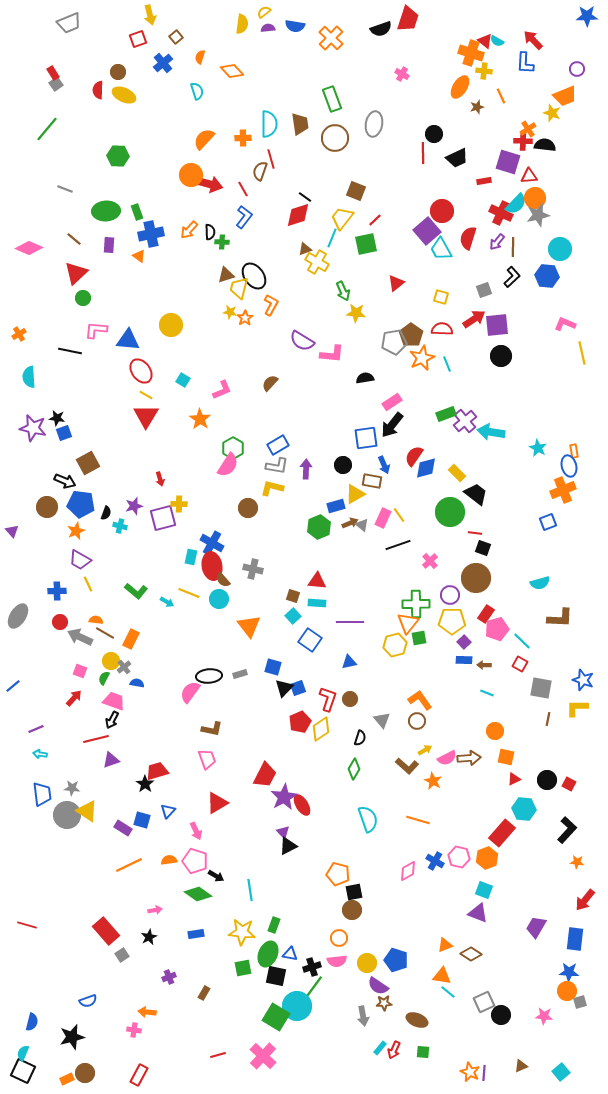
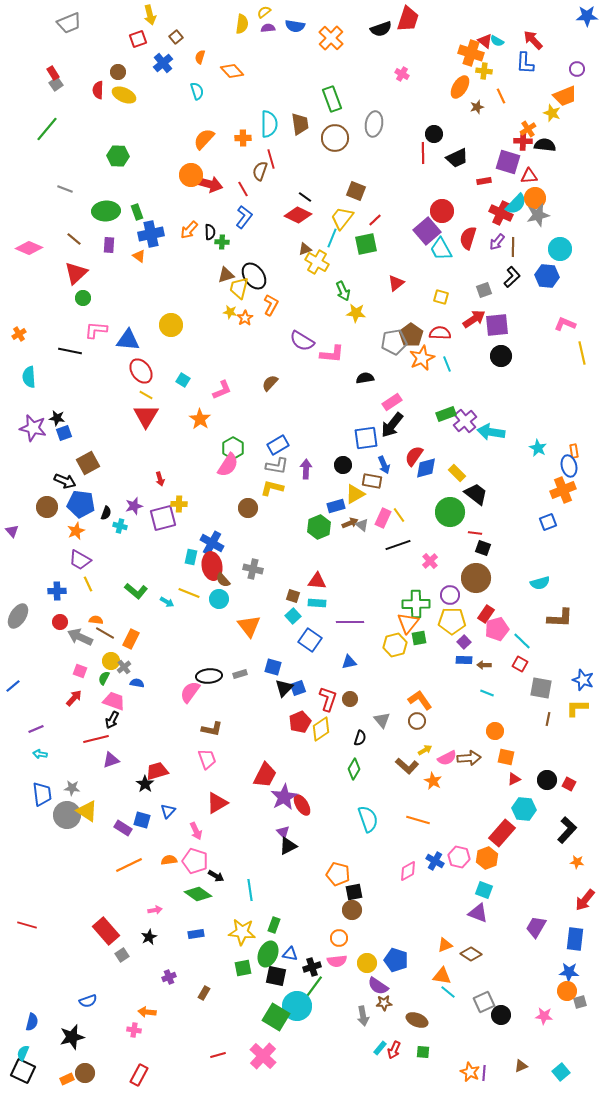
red diamond at (298, 215): rotated 44 degrees clockwise
red semicircle at (442, 329): moved 2 px left, 4 px down
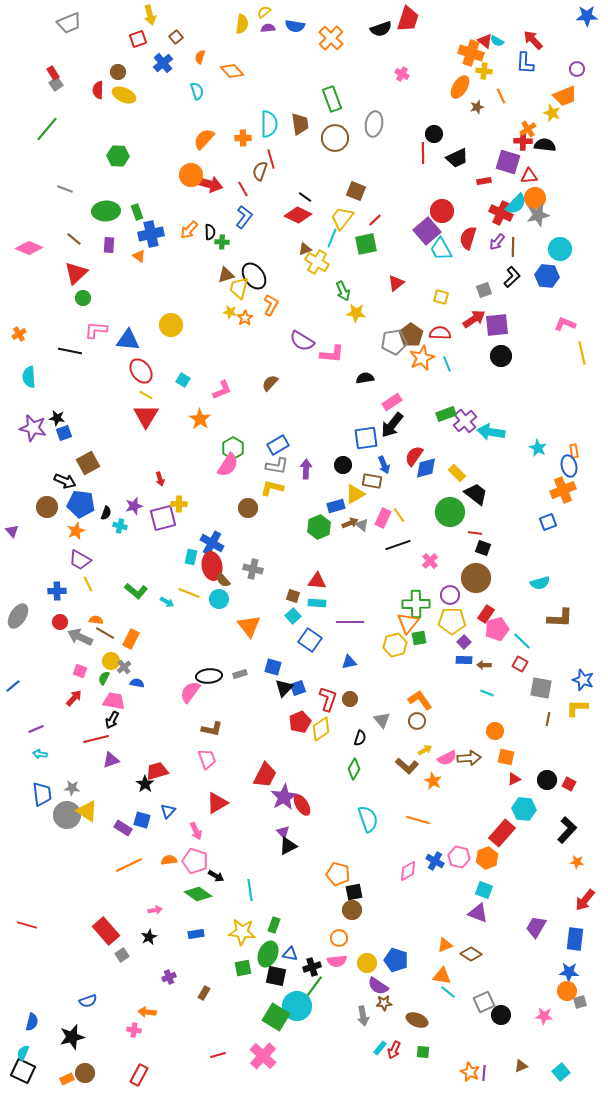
pink trapezoid at (114, 701): rotated 10 degrees counterclockwise
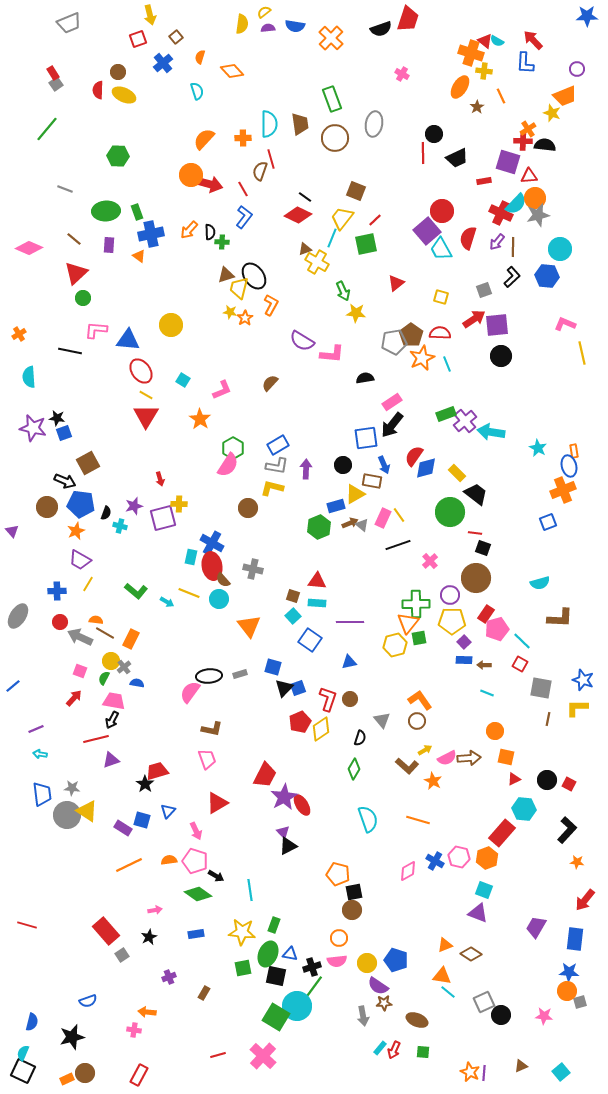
brown star at (477, 107): rotated 16 degrees counterclockwise
yellow line at (88, 584): rotated 56 degrees clockwise
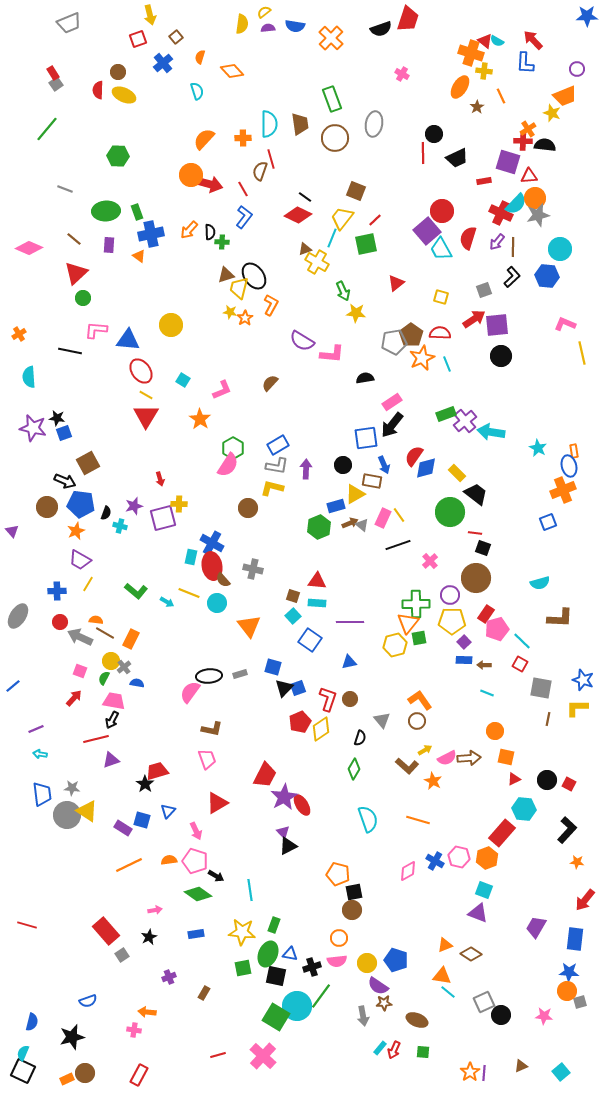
cyan circle at (219, 599): moved 2 px left, 4 px down
green line at (313, 988): moved 8 px right, 8 px down
orange star at (470, 1072): rotated 12 degrees clockwise
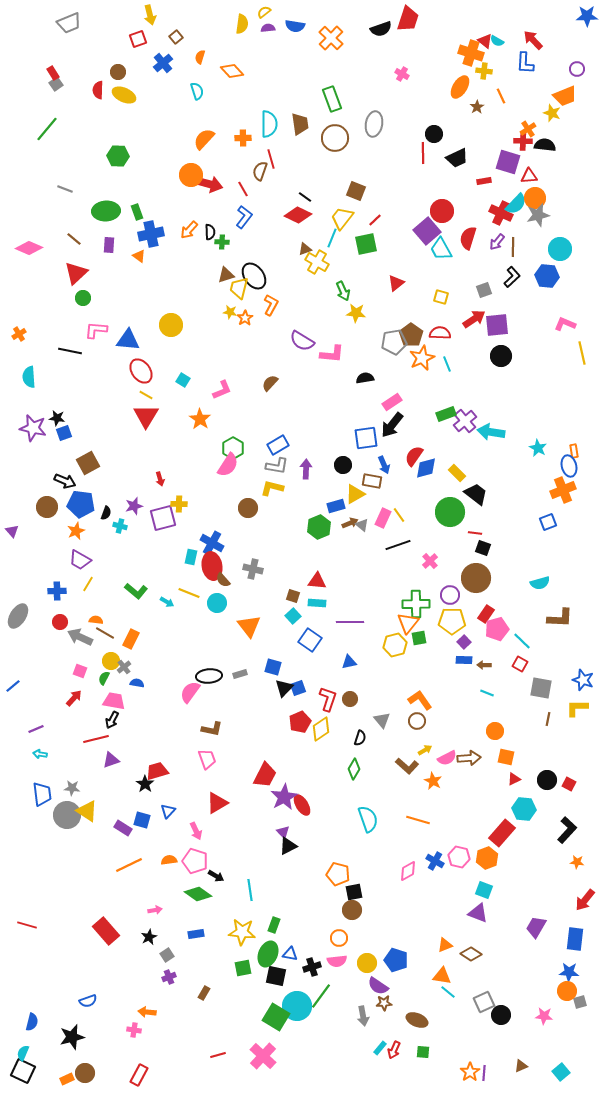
gray square at (122, 955): moved 45 px right
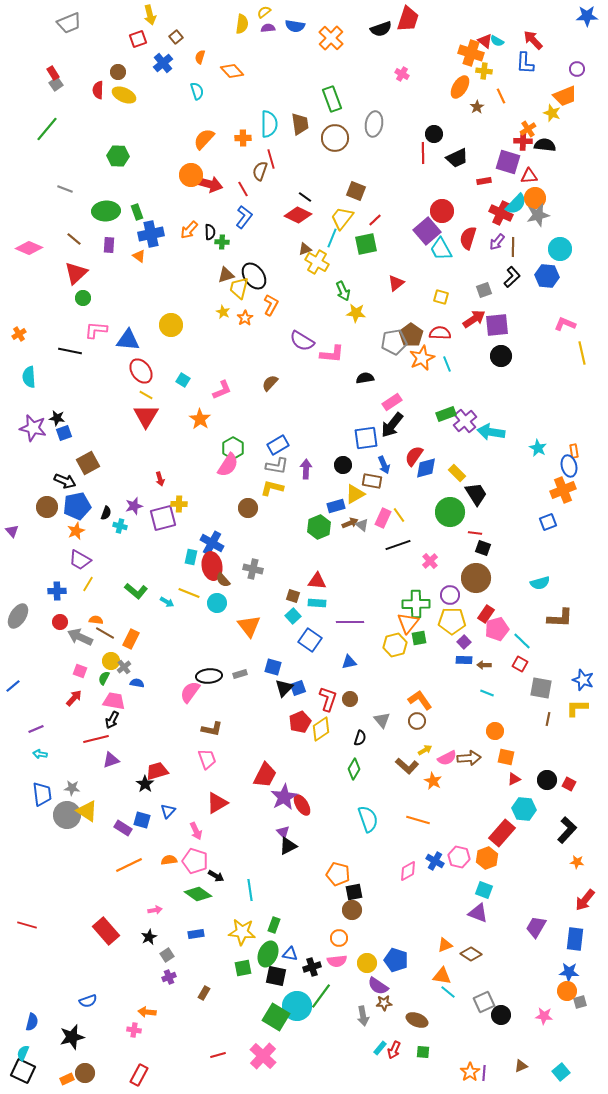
yellow star at (230, 312): moved 7 px left; rotated 16 degrees clockwise
black trapezoid at (476, 494): rotated 20 degrees clockwise
blue pentagon at (81, 504): moved 4 px left, 2 px down; rotated 20 degrees counterclockwise
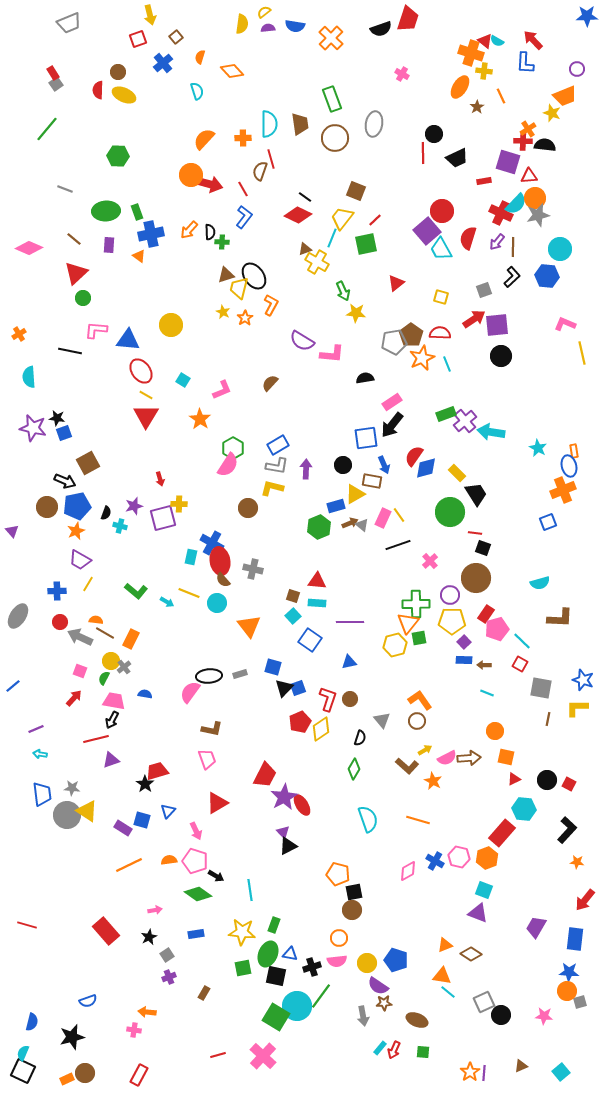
red ellipse at (212, 566): moved 8 px right, 5 px up
blue semicircle at (137, 683): moved 8 px right, 11 px down
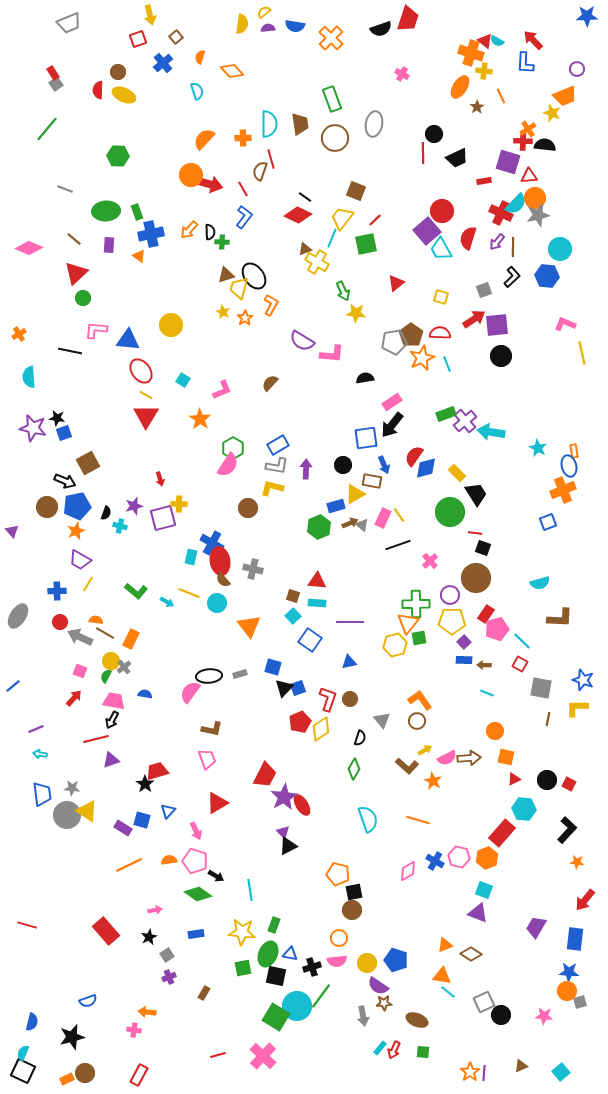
green semicircle at (104, 678): moved 2 px right, 2 px up
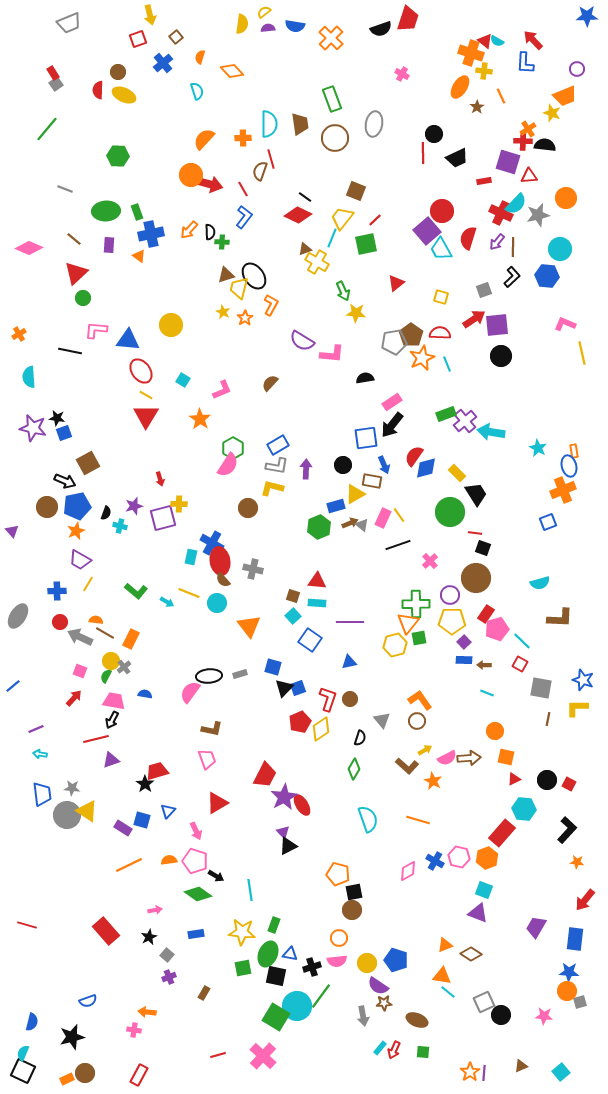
orange circle at (535, 198): moved 31 px right
gray square at (167, 955): rotated 16 degrees counterclockwise
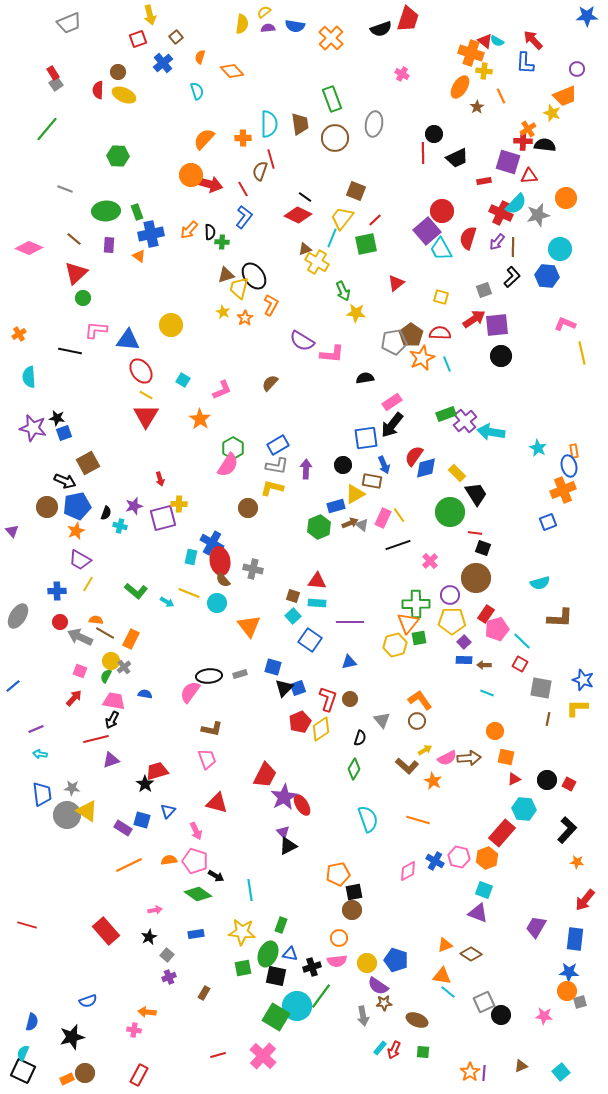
red triangle at (217, 803): rotated 45 degrees clockwise
orange pentagon at (338, 874): rotated 25 degrees counterclockwise
green rectangle at (274, 925): moved 7 px right
